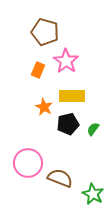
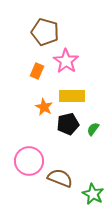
orange rectangle: moved 1 px left, 1 px down
pink circle: moved 1 px right, 2 px up
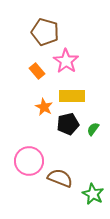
orange rectangle: rotated 63 degrees counterclockwise
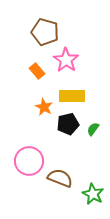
pink star: moved 1 px up
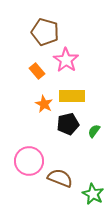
orange star: moved 3 px up
green semicircle: moved 1 px right, 2 px down
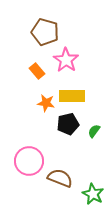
orange star: moved 2 px right, 1 px up; rotated 18 degrees counterclockwise
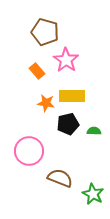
green semicircle: rotated 56 degrees clockwise
pink circle: moved 10 px up
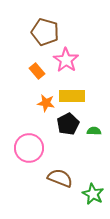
black pentagon: rotated 15 degrees counterclockwise
pink circle: moved 3 px up
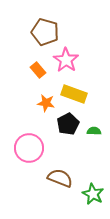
orange rectangle: moved 1 px right, 1 px up
yellow rectangle: moved 2 px right, 2 px up; rotated 20 degrees clockwise
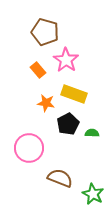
green semicircle: moved 2 px left, 2 px down
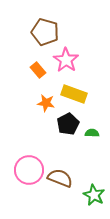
pink circle: moved 22 px down
green star: moved 1 px right, 1 px down
